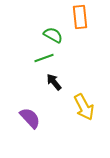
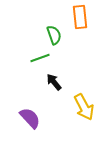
green semicircle: moved 1 px right; rotated 42 degrees clockwise
green line: moved 4 px left
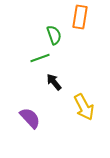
orange rectangle: rotated 15 degrees clockwise
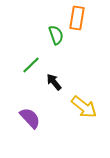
orange rectangle: moved 3 px left, 1 px down
green semicircle: moved 2 px right
green line: moved 9 px left, 7 px down; rotated 24 degrees counterclockwise
yellow arrow: rotated 24 degrees counterclockwise
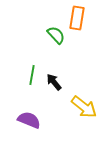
green semicircle: rotated 24 degrees counterclockwise
green line: moved 1 px right, 10 px down; rotated 36 degrees counterclockwise
purple semicircle: moved 1 px left, 2 px down; rotated 25 degrees counterclockwise
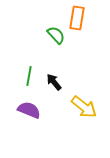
green line: moved 3 px left, 1 px down
purple semicircle: moved 10 px up
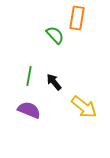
green semicircle: moved 1 px left
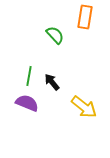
orange rectangle: moved 8 px right, 1 px up
black arrow: moved 2 px left
purple semicircle: moved 2 px left, 7 px up
